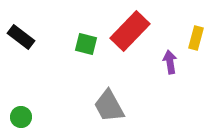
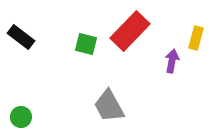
purple arrow: moved 2 px right, 1 px up; rotated 20 degrees clockwise
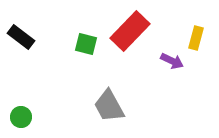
purple arrow: rotated 105 degrees clockwise
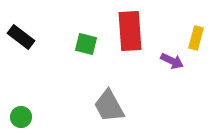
red rectangle: rotated 48 degrees counterclockwise
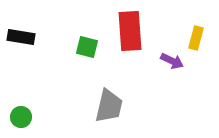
black rectangle: rotated 28 degrees counterclockwise
green square: moved 1 px right, 3 px down
gray trapezoid: rotated 138 degrees counterclockwise
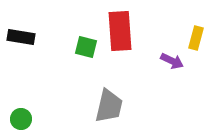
red rectangle: moved 10 px left
green square: moved 1 px left
green circle: moved 2 px down
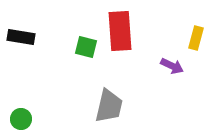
purple arrow: moved 5 px down
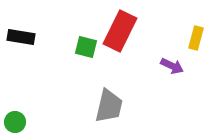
red rectangle: rotated 30 degrees clockwise
green circle: moved 6 px left, 3 px down
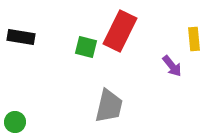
yellow rectangle: moved 2 px left, 1 px down; rotated 20 degrees counterclockwise
purple arrow: rotated 25 degrees clockwise
